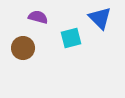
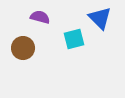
purple semicircle: moved 2 px right
cyan square: moved 3 px right, 1 px down
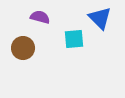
cyan square: rotated 10 degrees clockwise
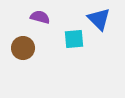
blue triangle: moved 1 px left, 1 px down
